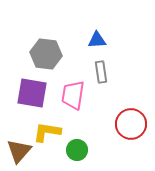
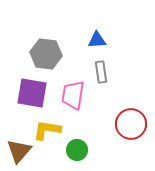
yellow L-shape: moved 2 px up
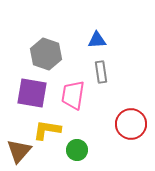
gray hexagon: rotated 12 degrees clockwise
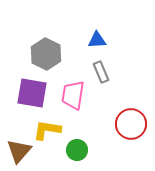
gray hexagon: rotated 8 degrees clockwise
gray rectangle: rotated 15 degrees counterclockwise
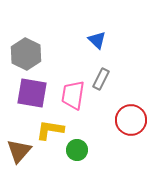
blue triangle: rotated 48 degrees clockwise
gray hexagon: moved 20 px left
gray rectangle: moved 7 px down; rotated 50 degrees clockwise
red circle: moved 4 px up
yellow L-shape: moved 3 px right
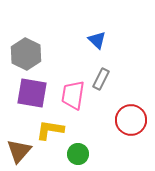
green circle: moved 1 px right, 4 px down
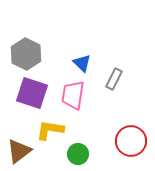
blue triangle: moved 15 px left, 23 px down
gray rectangle: moved 13 px right
purple square: rotated 8 degrees clockwise
red circle: moved 21 px down
brown triangle: rotated 12 degrees clockwise
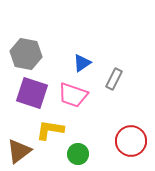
gray hexagon: rotated 16 degrees counterclockwise
blue triangle: rotated 42 degrees clockwise
pink trapezoid: rotated 80 degrees counterclockwise
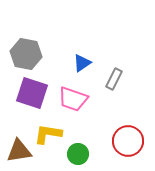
pink trapezoid: moved 4 px down
yellow L-shape: moved 2 px left, 4 px down
red circle: moved 3 px left
brown triangle: rotated 28 degrees clockwise
